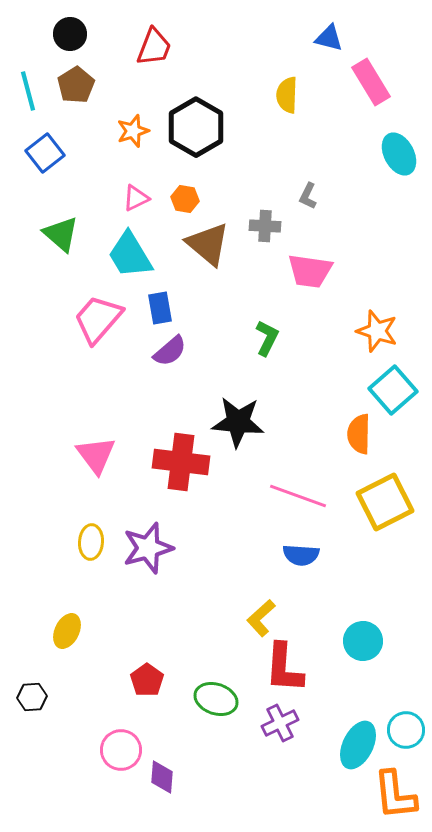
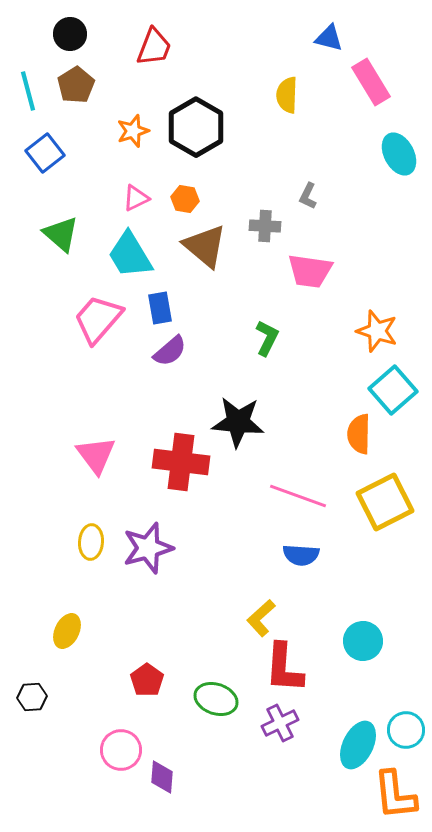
brown triangle at (208, 244): moved 3 px left, 2 px down
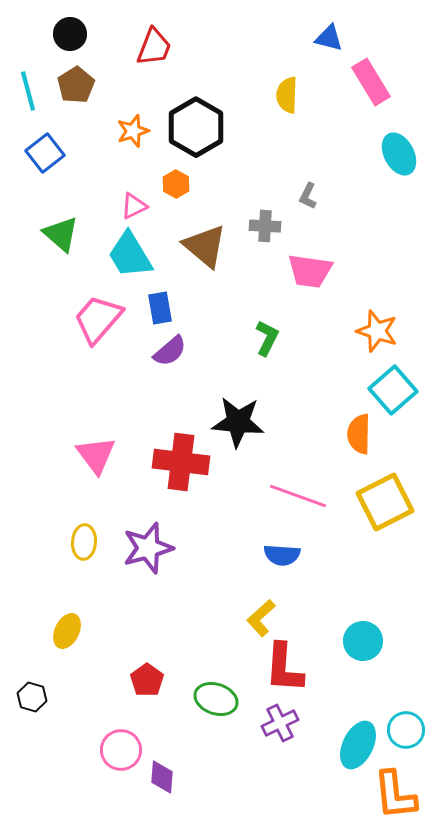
pink triangle at (136, 198): moved 2 px left, 8 px down
orange hexagon at (185, 199): moved 9 px left, 15 px up; rotated 20 degrees clockwise
yellow ellipse at (91, 542): moved 7 px left
blue semicircle at (301, 555): moved 19 px left
black hexagon at (32, 697): rotated 20 degrees clockwise
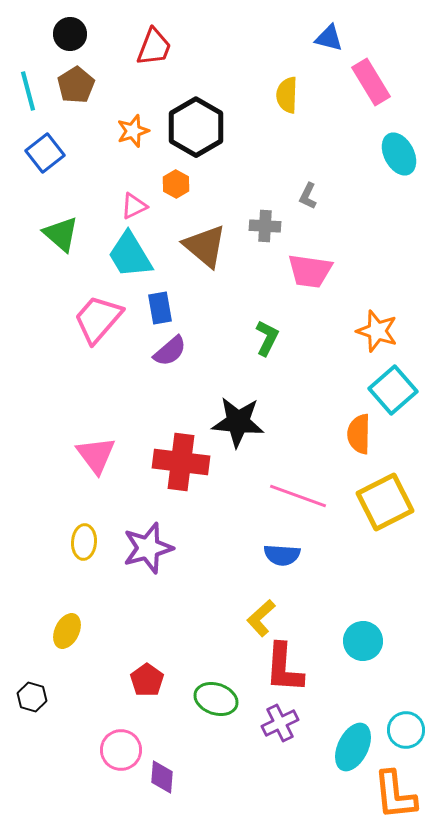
cyan ellipse at (358, 745): moved 5 px left, 2 px down
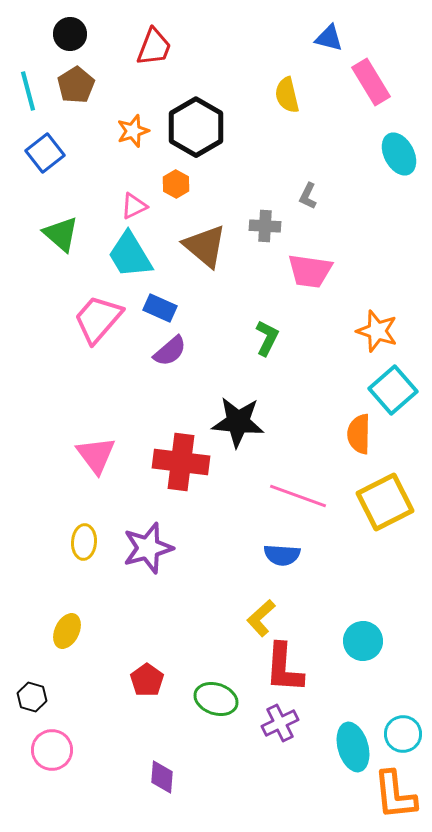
yellow semicircle at (287, 95): rotated 15 degrees counterclockwise
blue rectangle at (160, 308): rotated 56 degrees counterclockwise
cyan circle at (406, 730): moved 3 px left, 4 px down
cyan ellipse at (353, 747): rotated 42 degrees counterclockwise
pink circle at (121, 750): moved 69 px left
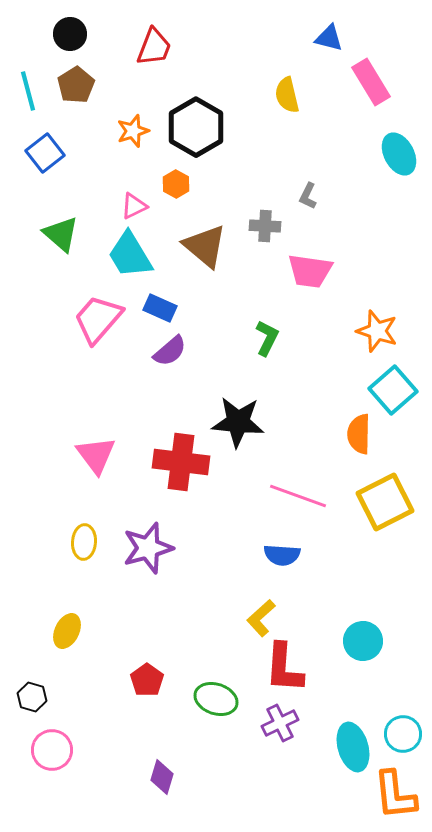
purple diamond at (162, 777): rotated 12 degrees clockwise
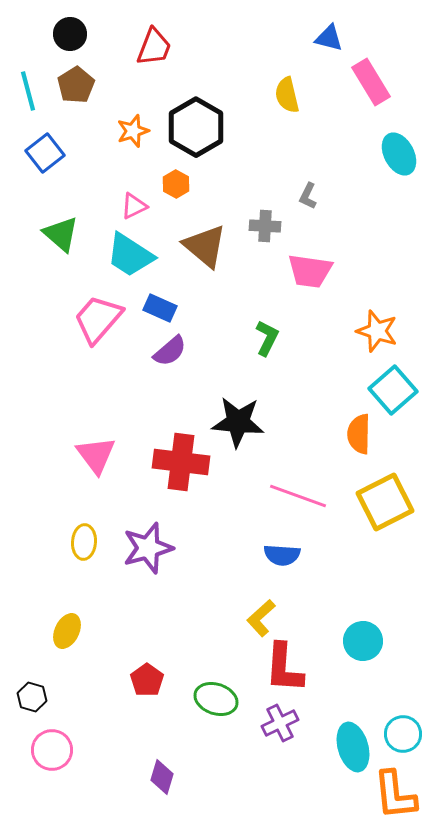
cyan trapezoid at (130, 255): rotated 26 degrees counterclockwise
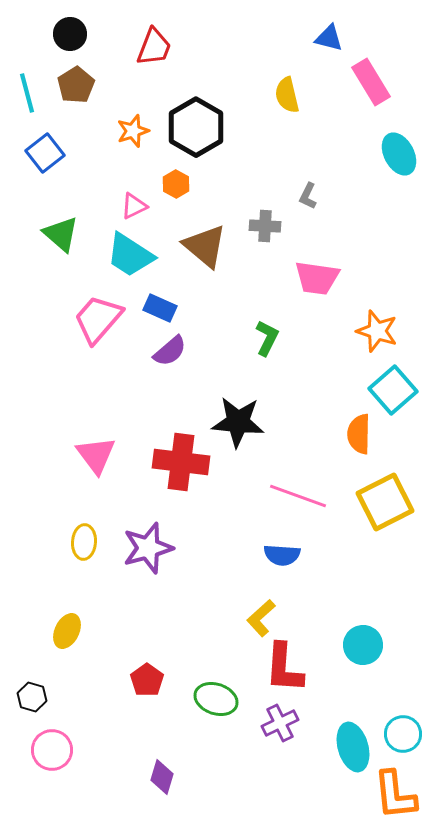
cyan line at (28, 91): moved 1 px left, 2 px down
pink trapezoid at (310, 271): moved 7 px right, 7 px down
cyan circle at (363, 641): moved 4 px down
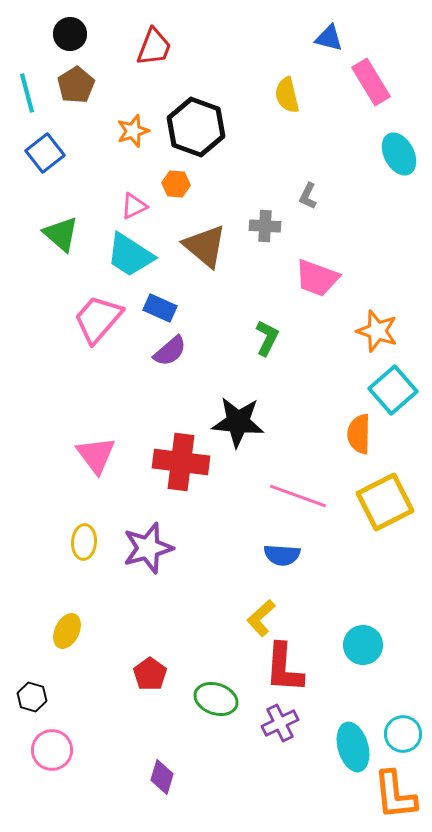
black hexagon at (196, 127): rotated 10 degrees counterclockwise
orange hexagon at (176, 184): rotated 24 degrees counterclockwise
pink trapezoid at (317, 278): rotated 12 degrees clockwise
red pentagon at (147, 680): moved 3 px right, 6 px up
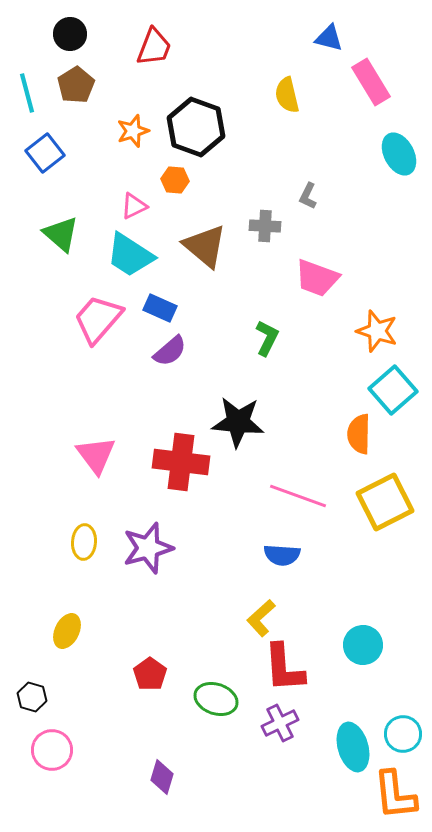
orange hexagon at (176, 184): moved 1 px left, 4 px up
red L-shape at (284, 668): rotated 8 degrees counterclockwise
